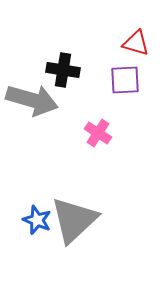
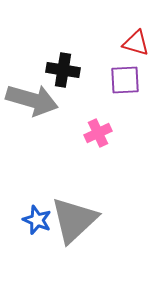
pink cross: rotated 32 degrees clockwise
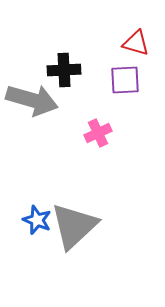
black cross: moved 1 px right; rotated 12 degrees counterclockwise
gray triangle: moved 6 px down
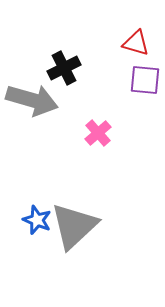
black cross: moved 2 px up; rotated 24 degrees counterclockwise
purple square: moved 20 px right; rotated 8 degrees clockwise
pink cross: rotated 16 degrees counterclockwise
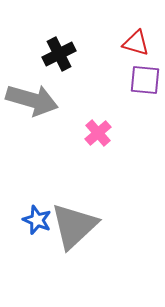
black cross: moved 5 px left, 14 px up
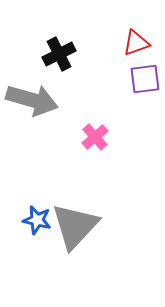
red triangle: rotated 36 degrees counterclockwise
purple square: moved 1 px up; rotated 12 degrees counterclockwise
pink cross: moved 3 px left, 4 px down
blue star: rotated 8 degrees counterclockwise
gray triangle: moved 1 px right; rotated 4 degrees counterclockwise
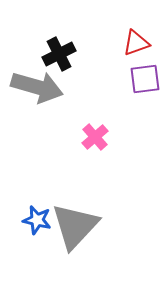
gray arrow: moved 5 px right, 13 px up
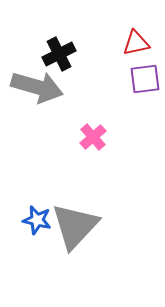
red triangle: rotated 8 degrees clockwise
pink cross: moved 2 px left
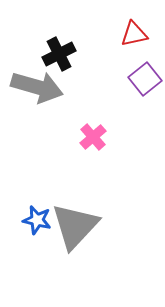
red triangle: moved 2 px left, 9 px up
purple square: rotated 32 degrees counterclockwise
